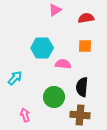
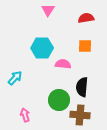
pink triangle: moved 7 px left; rotated 24 degrees counterclockwise
green circle: moved 5 px right, 3 px down
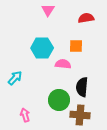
orange square: moved 9 px left
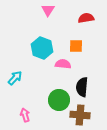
cyan hexagon: rotated 20 degrees clockwise
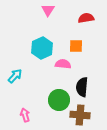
cyan hexagon: rotated 15 degrees clockwise
cyan arrow: moved 2 px up
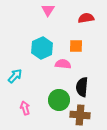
pink arrow: moved 7 px up
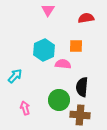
cyan hexagon: moved 2 px right, 2 px down
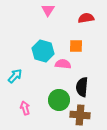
cyan hexagon: moved 1 px left, 1 px down; rotated 20 degrees counterclockwise
